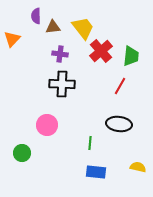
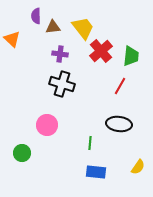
orange triangle: rotated 30 degrees counterclockwise
black cross: rotated 15 degrees clockwise
yellow semicircle: rotated 112 degrees clockwise
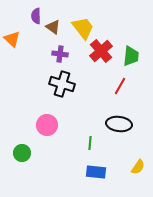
brown triangle: rotated 42 degrees clockwise
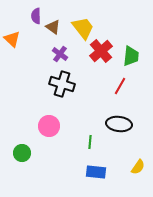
purple cross: rotated 28 degrees clockwise
pink circle: moved 2 px right, 1 px down
green line: moved 1 px up
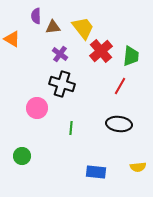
brown triangle: rotated 42 degrees counterclockwise
orange triangle: rotated 12 degrees counterclockwise
pink circle: moved 12 px left, 18 px up
green line: moved 19 px left, 14 px up
green circle: moved 3 px down
yellow semicircle: rotated 49 degrees clockwise
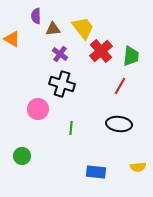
brown triangle: moved 2 px down
pink circle: moved 1 px right, 1 px down
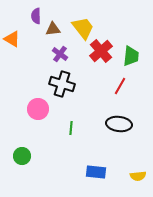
yellow semicircle: moved 9 px down
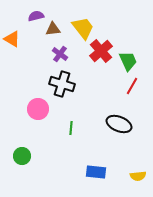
purple semicircle: rotated 77 degrees clockwise
green trapezoid: moved 3 px left, 5 px down; rotated 30 degrees counterclockwise
red line: moved 12 px right
black ellipse: rotated 15 degrees clockwise
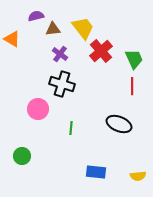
green trapezoid: moved 6 px right, 2 px up
red line: rotated 30 degrees counterclockwise
